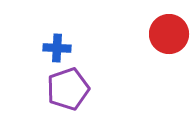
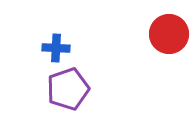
blue cross: moved 1 px left
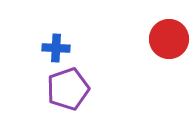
red circle: moved 5 px down
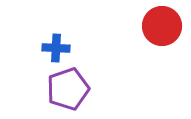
red circle: moved 7 px left, 13 px up
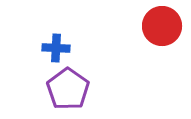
purple pentagon: rotated 18 degrees counterclockwise
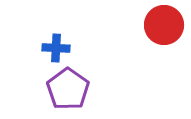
red circle: moved 2 px right, 1 px up
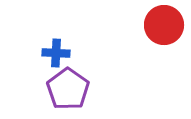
blue cross: moved 5 px down
